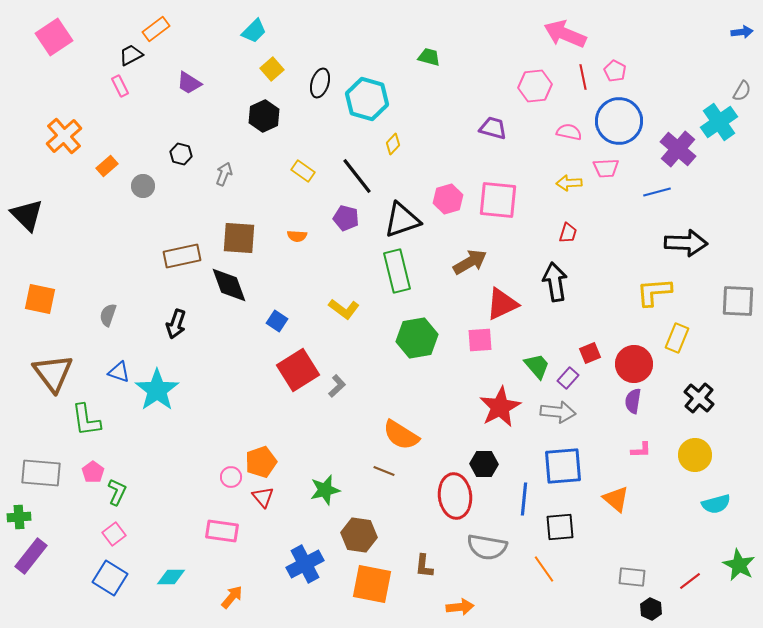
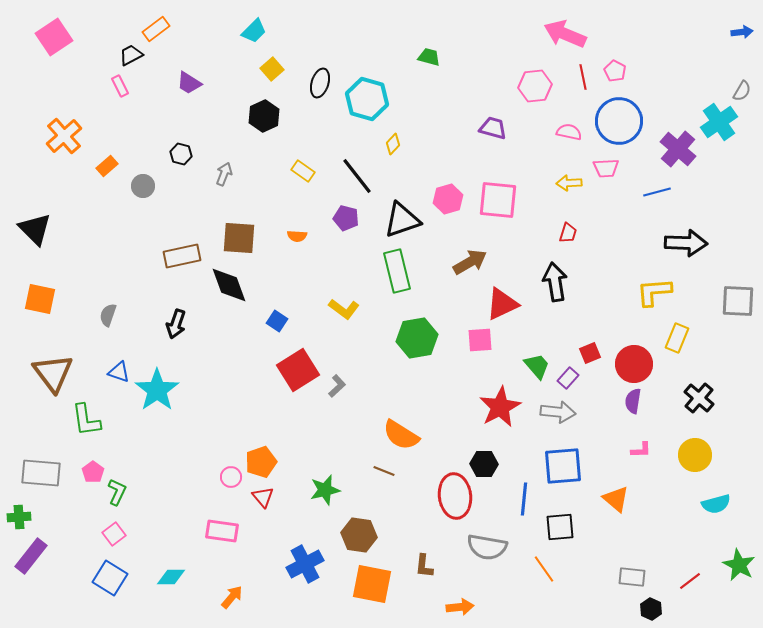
black triangle at (27, 215): moved 8 px right, 14 px down
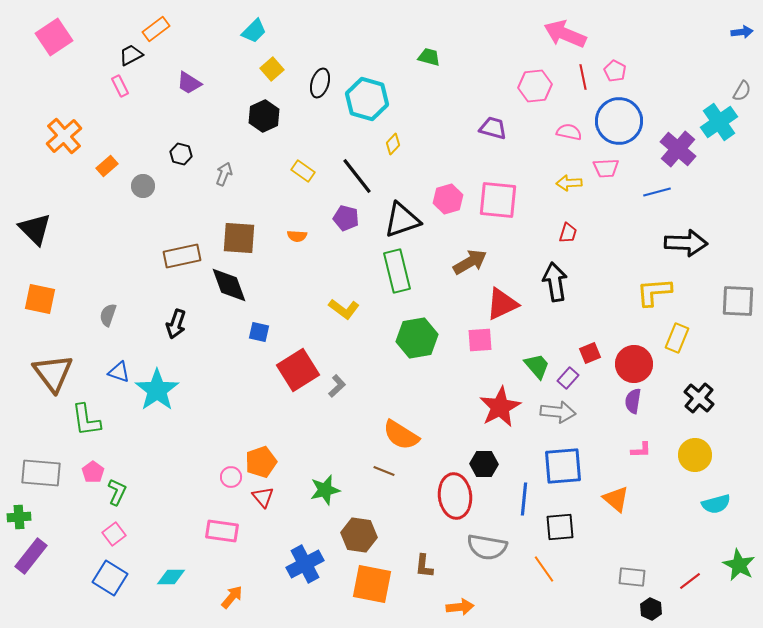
blue square at (277, 321): moved 18 px left, 11 px down; rotated 20 degrees counterclockwise
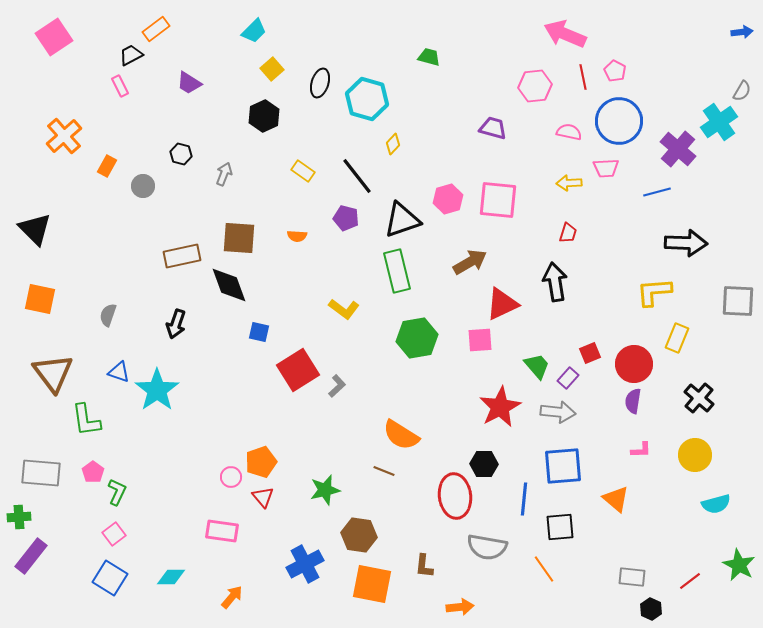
orange rectangle at (107, 166): rotated 20 degrees counterclockwise
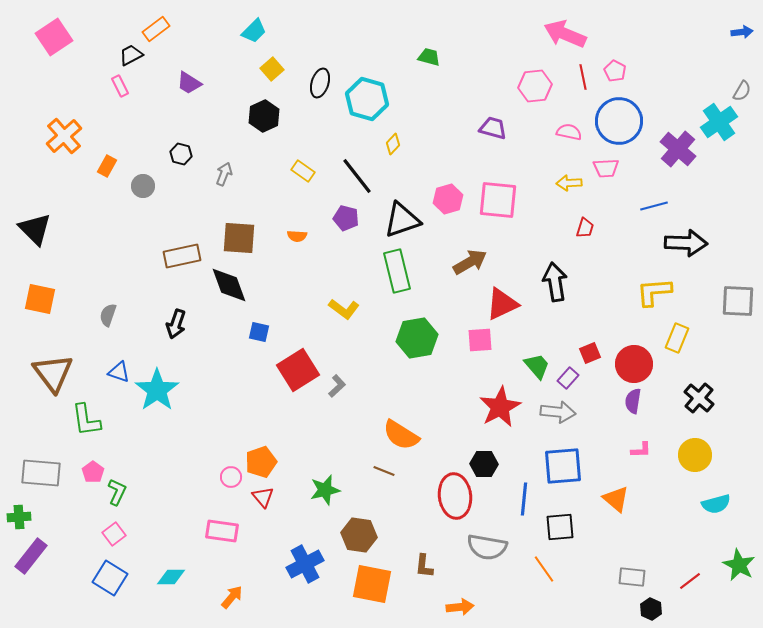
blue line at (657, 192): moved 3 px left, 14 px down
red trapezoid at (568, 233): moved 17 px right, 5 px up
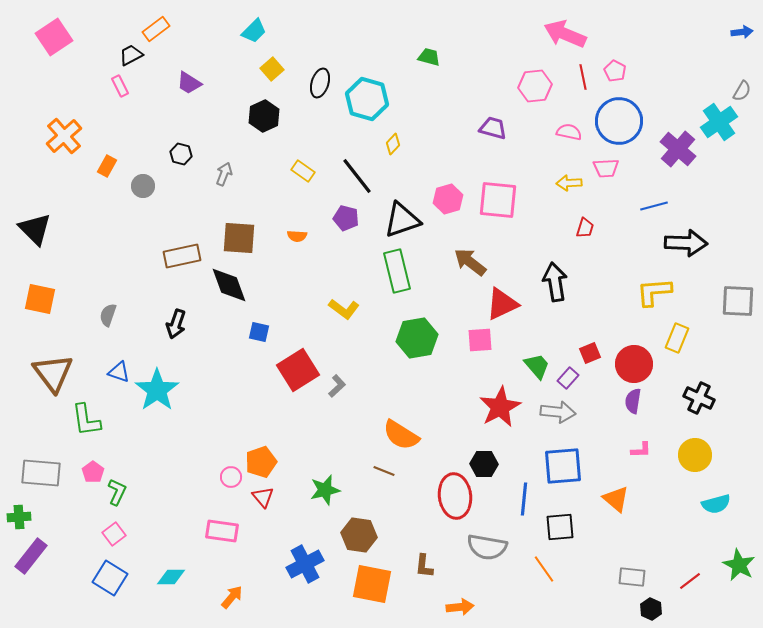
brown arrow at (470, 262): rotated 112 degrees counterclockwise
black cross at (699, 398): rotated 16 degrees counterclockwise
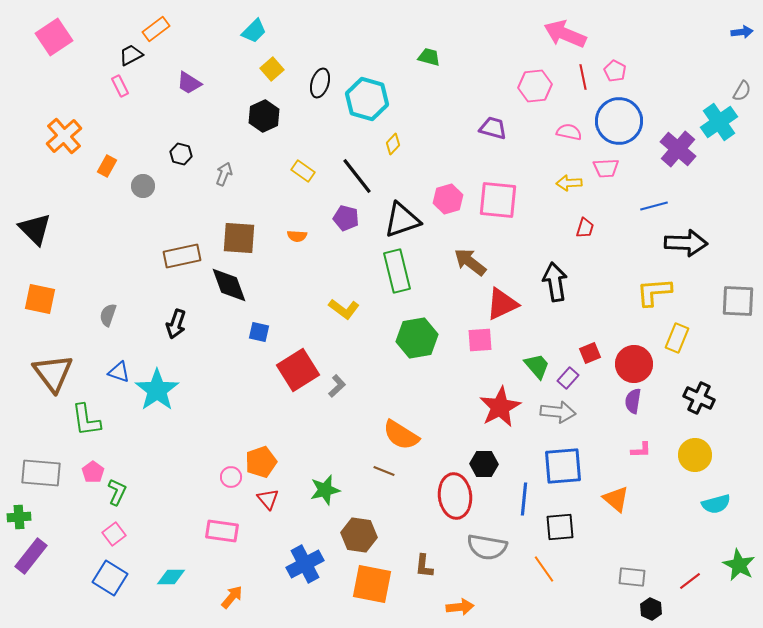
red triangle at (263, 497): moved 5 px right, 2 px down
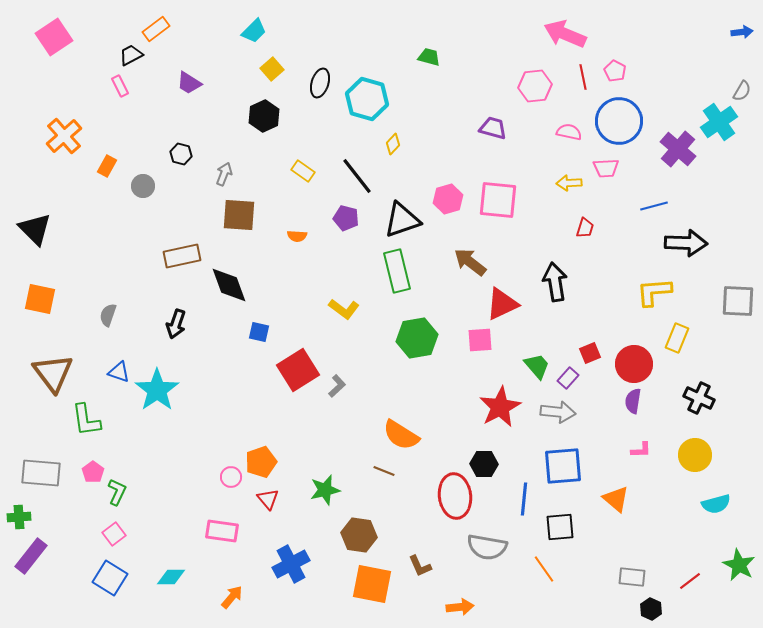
brown square at (239, 238): moved 23 px up
blue cross at (305, 564): moved 14 px left
brown L-shape at (424, 566): moved 4 px left; rotated 30 degrees counterclockwise
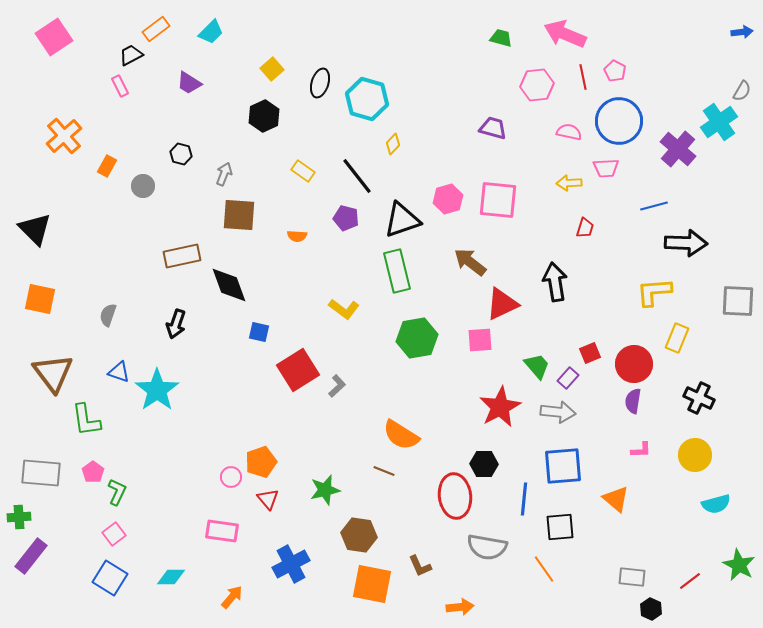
cyan trapezoid at (254, 31): moved 43 px left, 1 px down
green trapezoid at (429, 57): moved 72 px right, 19 px up
pink hexagon at (535, 86): moved 2 px right, 1 px up
